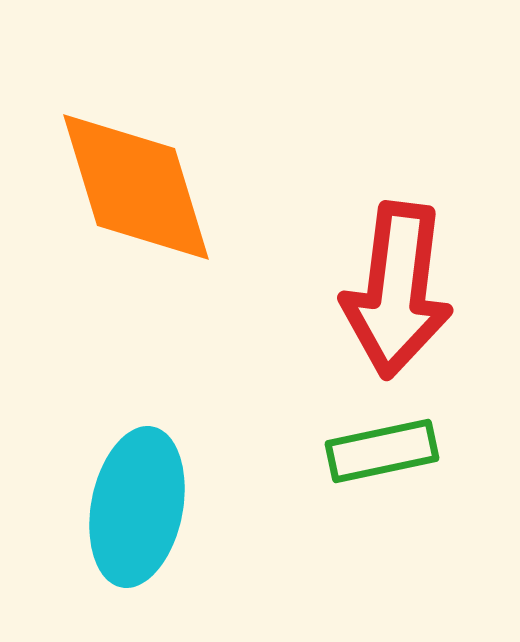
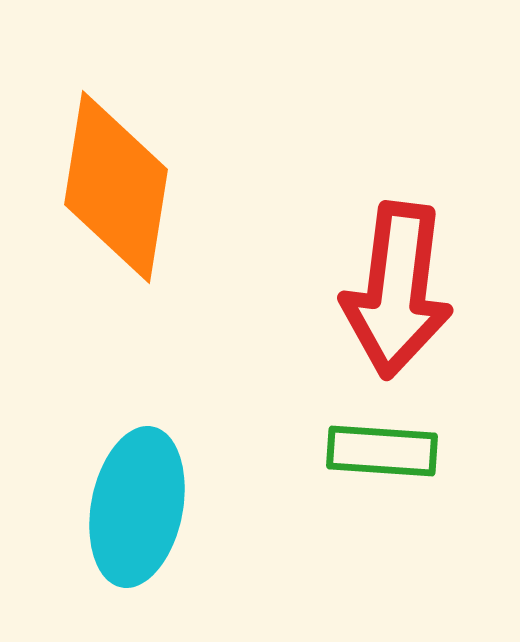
orange diamond: moved 20 px left; rotated 26 degrees clockwise
green rectangle: rotated 16 degrees clockwise
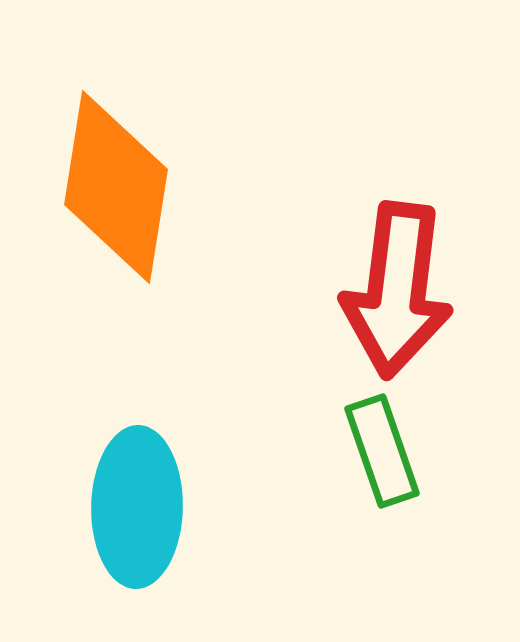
green rectangle: rotated 67 degrees clockwise
cyan ellipse: rotated 10 degrees counterclockwise
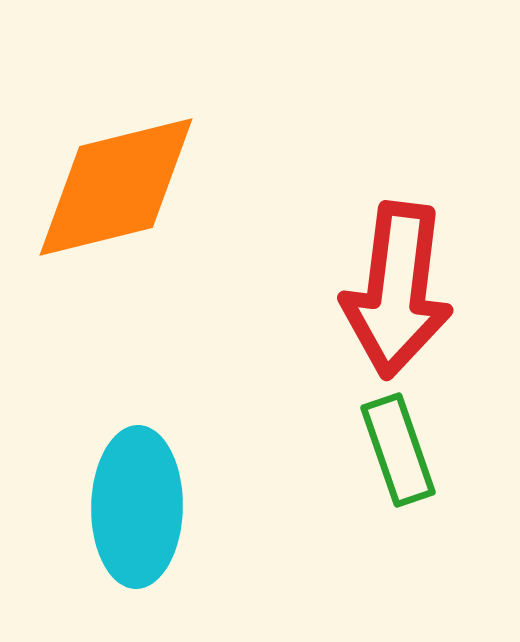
orange diamond: rotated 67 degrees clockwise
green rectangle: moved 16 px right, 1 px up
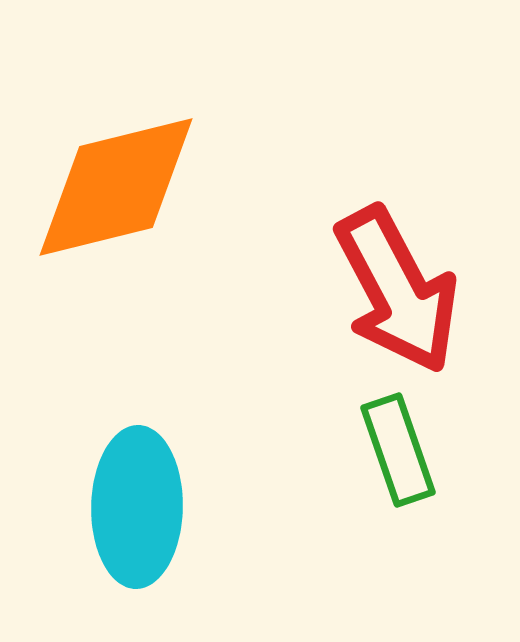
red arrow: rotated 35 degrees counterclockwise
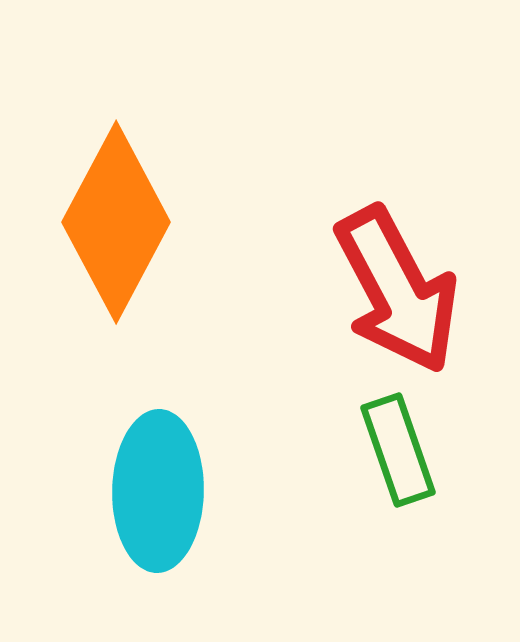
orange diamond: moved 35 px down; rotated 48 degrees counterclockwise
cyan ellipse: moved 21 px right, 16 px up
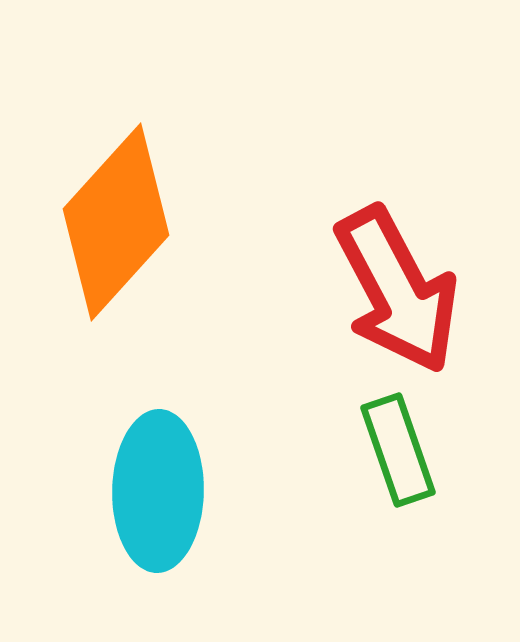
orange diamond: rotated 14 degrees clockwise
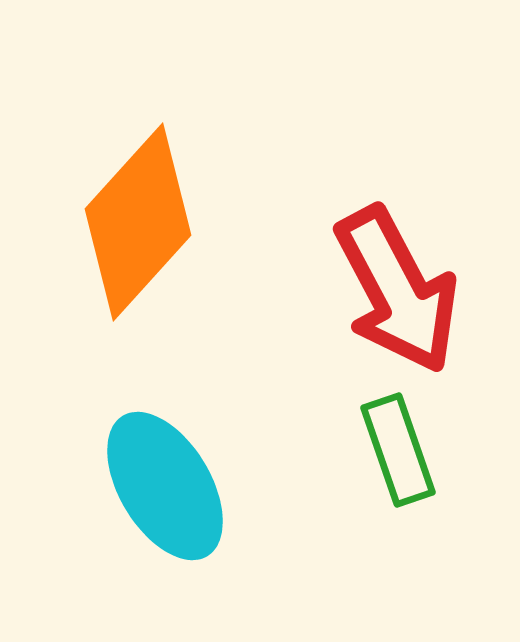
orange diamond: moved 22 px right
cyan ellipse: moved 7 px right, 5 px up; rotated 32 degrees counterclockwise
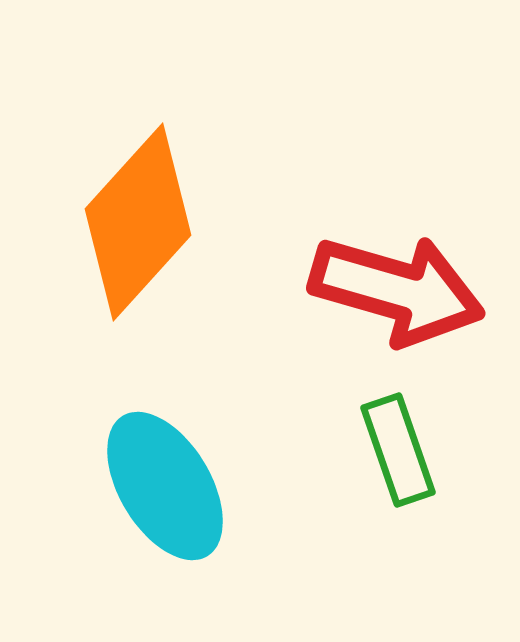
red arrow: rotated 46 degrees counterclockwise
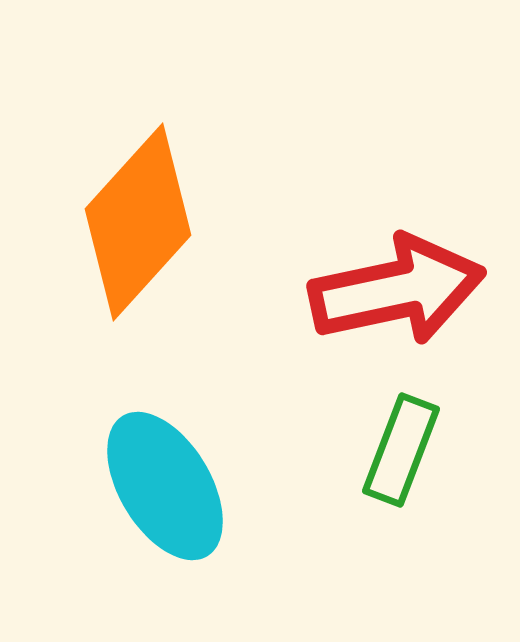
red arrow: rotated 28 degrees counterclockwise
green rectangle: moved 3 px right; rotated 40 degrees clockwise
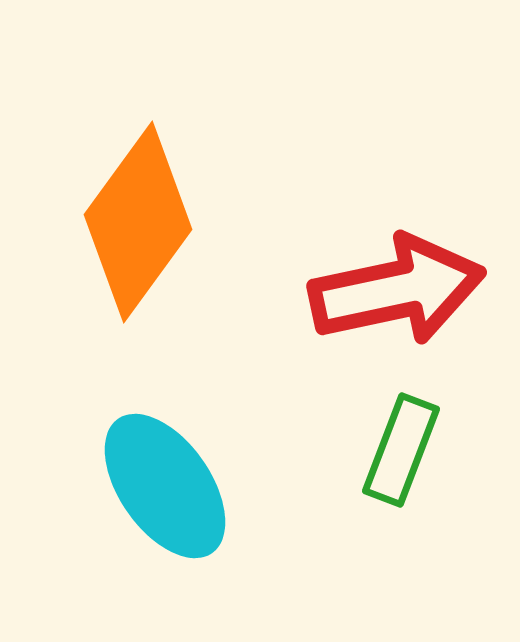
orange diamond: rotated 6 degrees counterclockwise
cyan ellipse: rotated 4 degrees counterclockwise
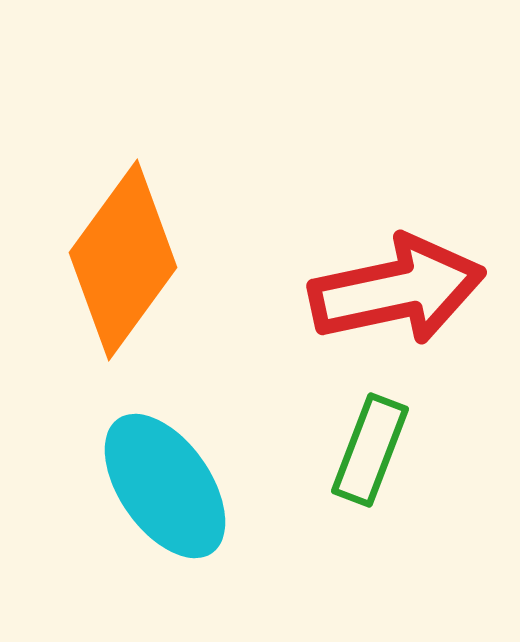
orange diamond: moved 15 px left, 38 px down
green rectangle: moved 31 px left
